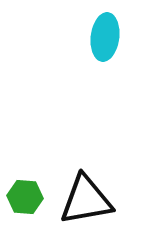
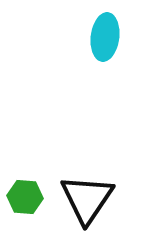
black triangle: moved 1 px right, 1 px up; rotated 46 degrees counterclockwise
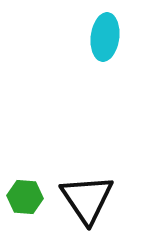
black triangle: rotated 8 degrees counterclockwise
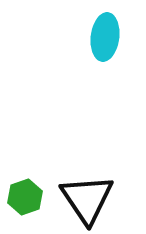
green hexagon: rotated 24 degrees counterclockwise
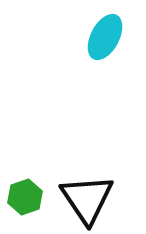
cyan ellipse: rotated 21 degrees clockwise
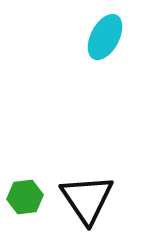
green hexagon: rotated 12 degrees clockwise
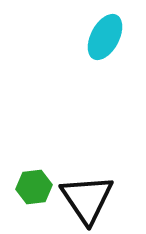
green hexagon: moved 9 px right, 10 px up
